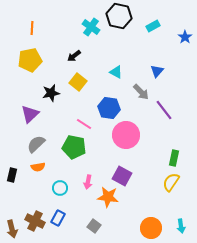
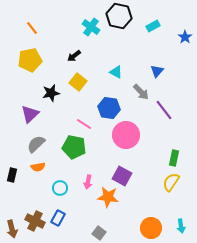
orange line: rotated 40 degrees counterclockwise
gray square: moved 5 px right, 7 px down
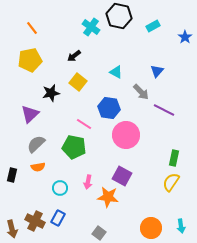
purple line: rotated 25 degrees counterclockwise
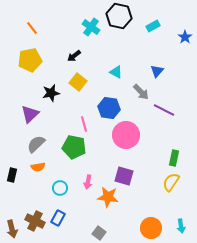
pink line: rotated 42 degrees clockwise
purple square: moved 2 px right; rotated 12 degrees counterclockwise
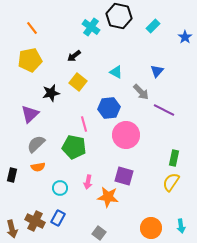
cyan rectangle: rotated 16 degrees counterclockwise
blue hexagon: rotated 15 degrees counterclockwise
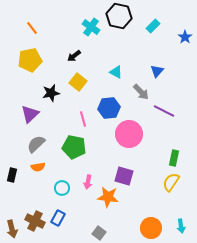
purple line: moved 1 px down
pink line: moved 1 px left, 5 px up
pink circle: moved 3 px right, 1 px up
cyan circle: moved 2 px right
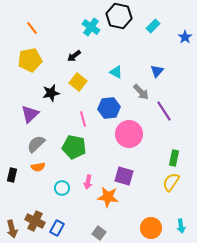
purple line: rotated 30 degrees clockwise
blue rectangle: moved 1 px left, 10 px down
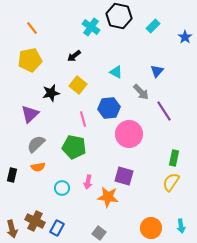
yellow square: moved 3 px down
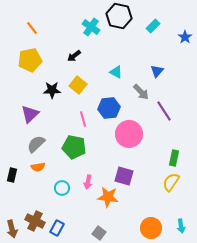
black star: moved 1 px right, 3 px up; rotated 12 degrees clockwise
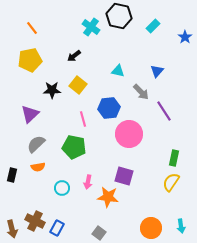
cyan triangle: moved 2 px right, 1 px up; rotated 16 degrees counterclockwise
